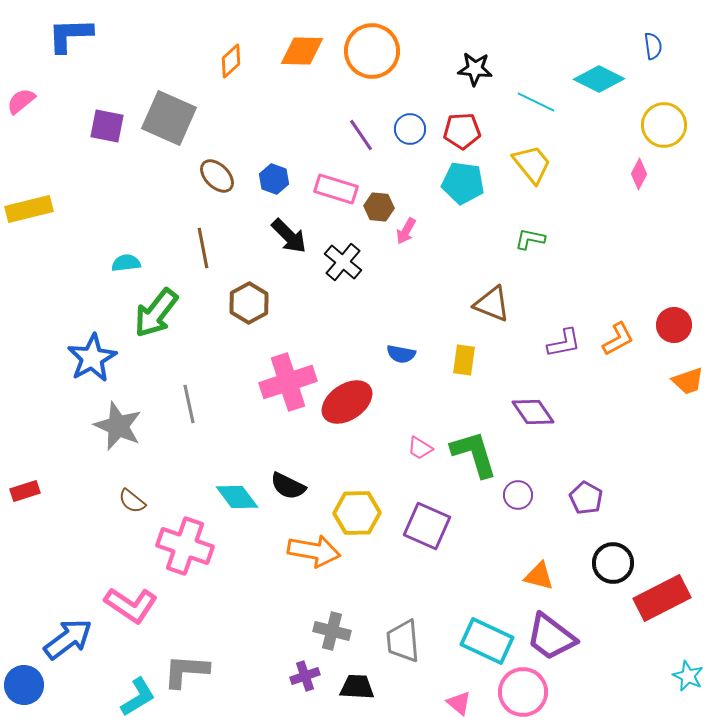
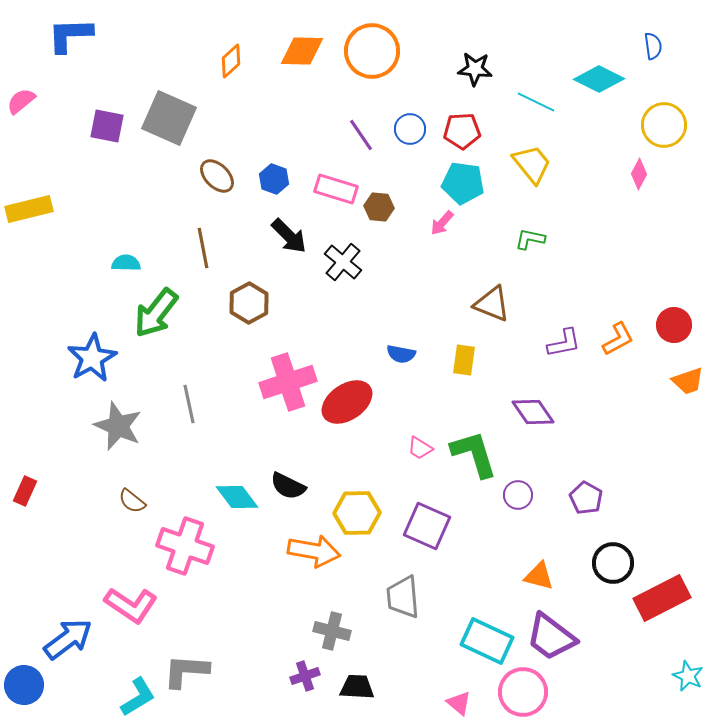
pink arrow at (406, 231): moved 36 px right, 8 px up; rotated 12 degrees clockwise
cyan semicircle at (126, 263): rotated 8 degrees clockwise
red rectangle at (25, 491): rotated 48 degrees counterclockwise
gray trapezoid at (403, 641): moved 44 px up
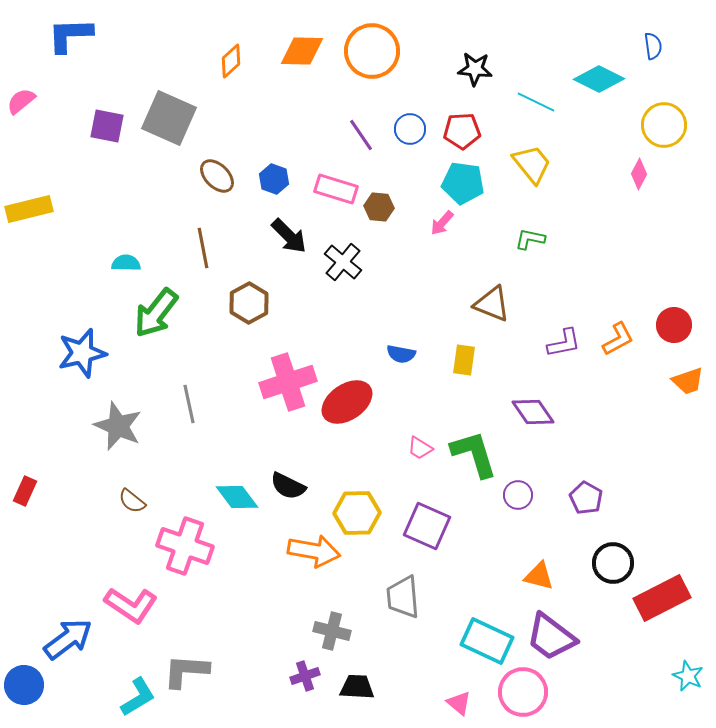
blue star at (92, 358): moved 10 px left, 5 px up; rotated 15 degrees clockwise
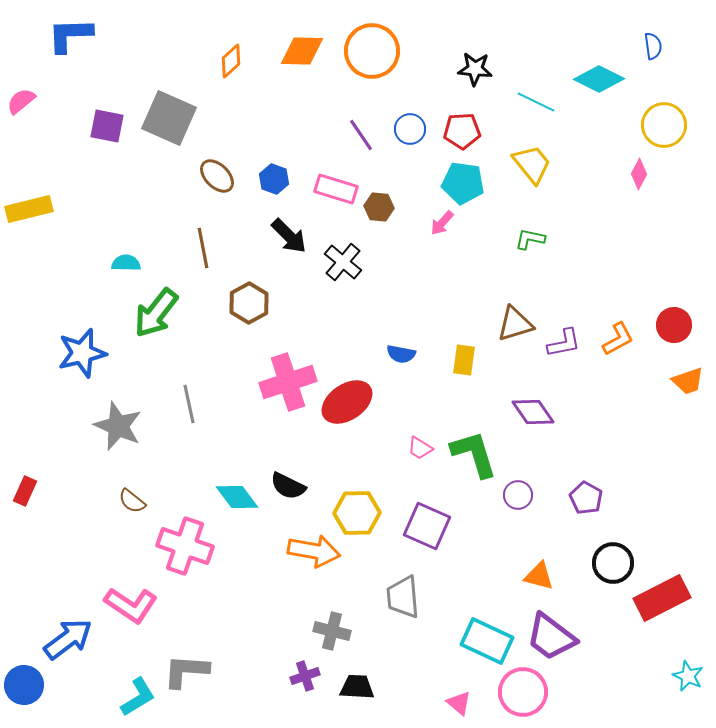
brown triangle at (492, 304): moved 23 px right, 20 px down; rotated 39 degrees counterclockwise
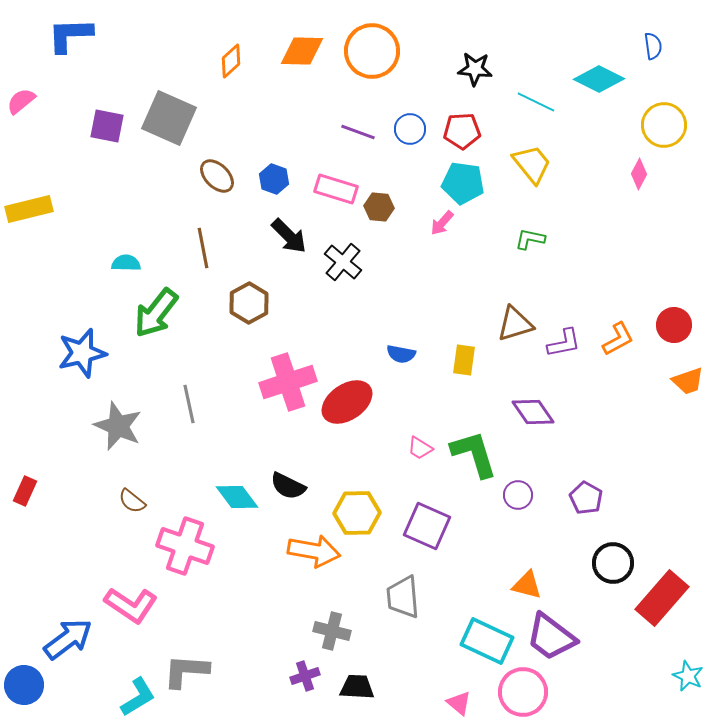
purple line at (361, 135): moved 3 px left, 3 px up; rotated 36 degrees counterclockwise
orange triangle at (539, 576): moved 12 px left, 9 px down
red rectangle at (662, 598): rotated 22 degrees counterclockwise
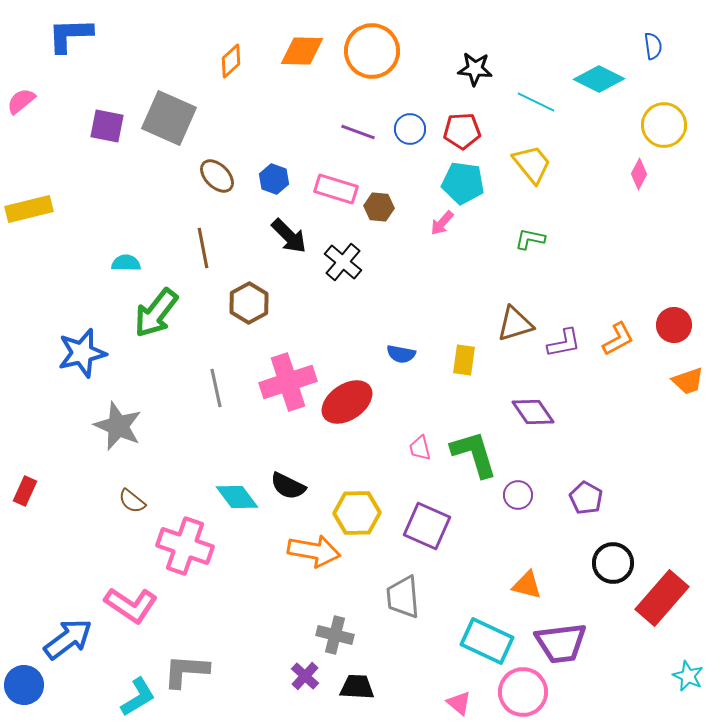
gray line at (189, 404): moved 27 px right, 16 px up
pink trapezoid at (420, 448): rotated 44 degrees clockwise
gray cross at (332, 631): moved 3 px right, 4 px down
purple trapezoid at (551, 637): moved 10 px right, 6 px down; rotated 44 degrees counterclockwise
purple cross at (305, 676): rotated 28 degrees counterclockwise
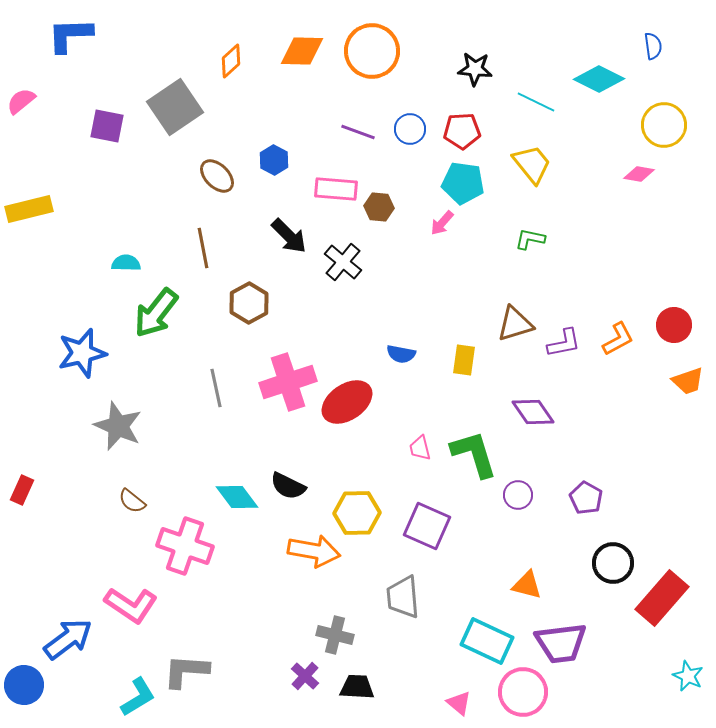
gray square at (169, 118): moved 6 px right, 11 px up; rotated 32 degrees clockwise
pink diamond at (639, 174): rotated 72 degrees clockwise
blue hexagon at (274, 179): moved 19 px up; rotated 8 degrees clockwise
pink rectangle at (336, 189): rotated 12 degrees counterclockwise
red rectangle at (25, 491): moved 3 px left, 1 px up
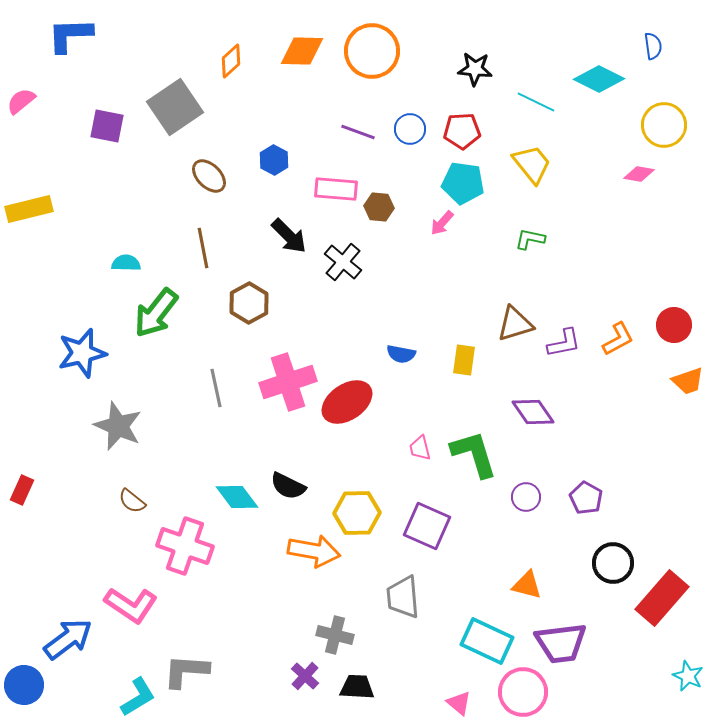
brown ellipse at (217, 176): moved 8 px left
purple circle at (518, 495): moved 8 px right, 2 px down
